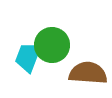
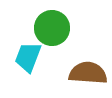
green circle: moved 17 px up
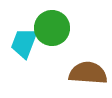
cyan trapezoid: moved 4 px left, 14 px up
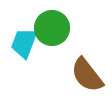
brown semicircle: moved 1 px left, 2 px down; rotated 132 degrees counterclockwise
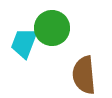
brown semicircle: moved 3 px left; rotated 33 degrees clockwise
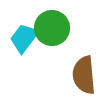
cyan trapezoid: moved 5 px up; rotated 16 degrees clockwise
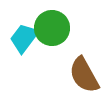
brown semicircle: rotated 24 degrees counterclockwise
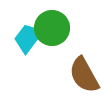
cyan trapezoid: moved 4 px right
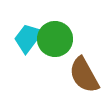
green circle: moved 3 px right, 11 px down
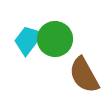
cyan trapezoid: moved 2 px down
